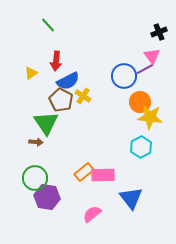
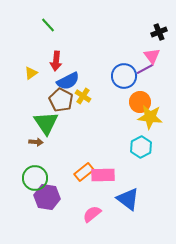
blue triangle: moved 3 px left, 1 px down; rotated 15 degrees counterclockwise
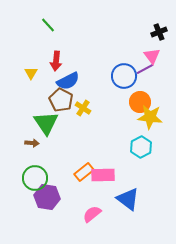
yellow triangle: rotated 24 degrees counterclockwise
yellow cross: moved 12 px down
brown arrow: moved 4 px left, 1 px down
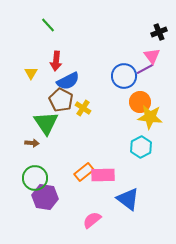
purple hexagon: moved 2 px left
pink semicircle: moved 6 px down
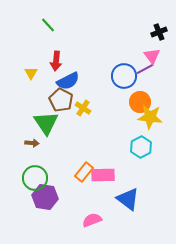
orange rectangle: rotated 12 degrees counterclockwise
pink semicircle: rotated 18 degrees clockwise
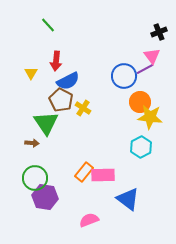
pink semicircle: moved 3 px left
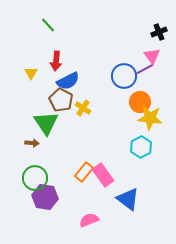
yellow star: moved 1 px down
pink rectangle: rotated 55 degrees clockwise
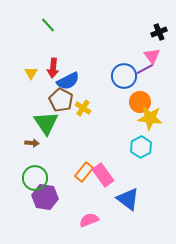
red arrow: moved 3 px left, 7 px down
